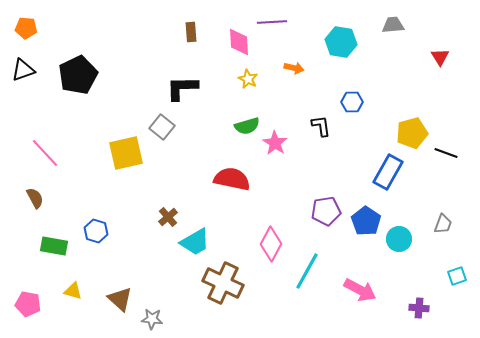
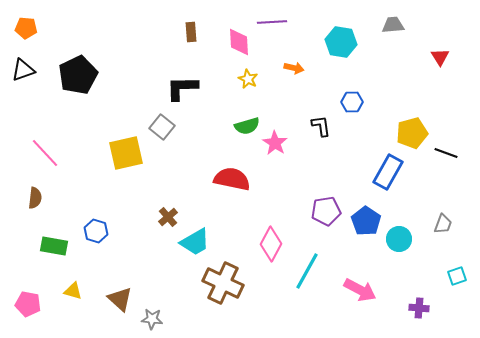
brown semicircle at (35, 198): rotated 35 degrees clockwise
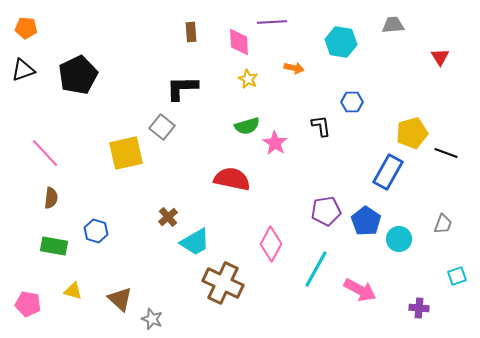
brown semicircle at (35, 198): moved 16 px right
cyan line at (307, 271): moved 9 px right, 2 px up
gray star at (152, 319): rotated 15 degrees clockwise
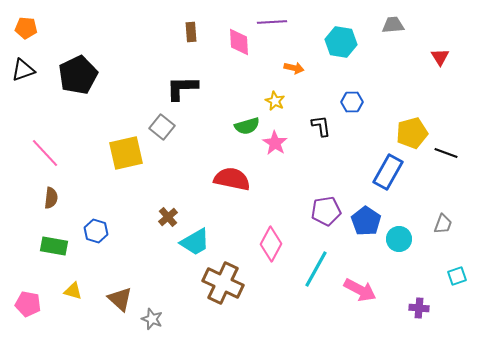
yellow star at (248, 79): moved 27 px right, 22 px down
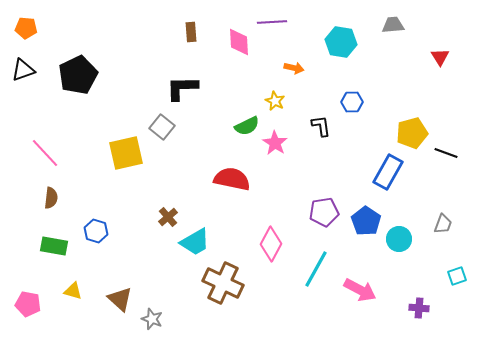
green semicircle at (247, 126): rotated 10 degrees counterclockwise
purple pentagon at (326, 211): moved 2 px left, 1 px down
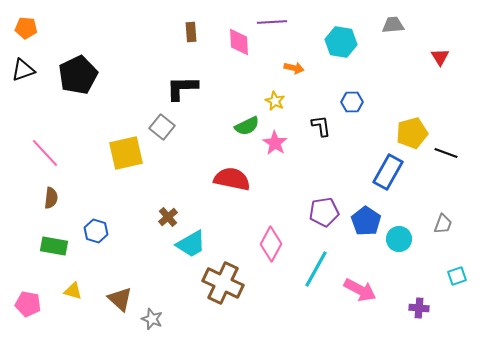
cyan trapezoid at (195, 242): moved 4 px left, 2 px down
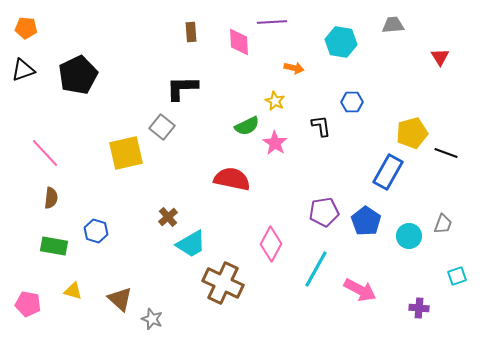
cyan circle at (399, 239): moved 10 px right, 3 px up
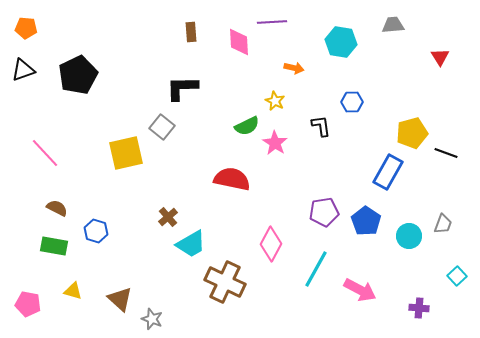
brown semicircle at (51, 198): moved 6 px right, 10 px down; rotated 70 degrees counterclockwise
cyan square at (457, 276): rotated 24 degrees counterclockwise
brown cross at (223, 283): moved 2 px right, 1 px up
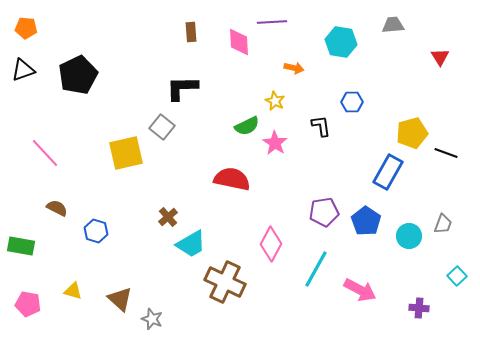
green rectangle at (54, 246): moved 33 px left
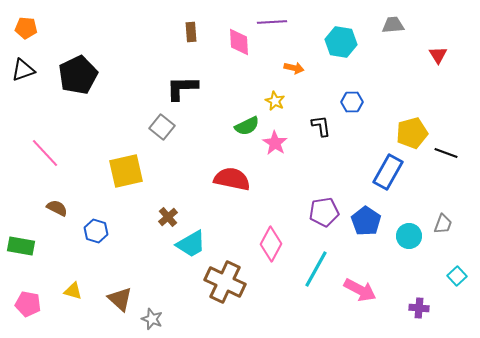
red triangle at (440, 57): moved 2 px left, 2 px up
yellow square at (126, 153): moved 18 px down
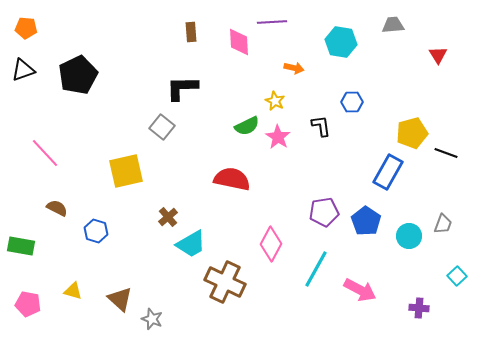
pink star at (275, 143): moved 3 px right, 6 px up
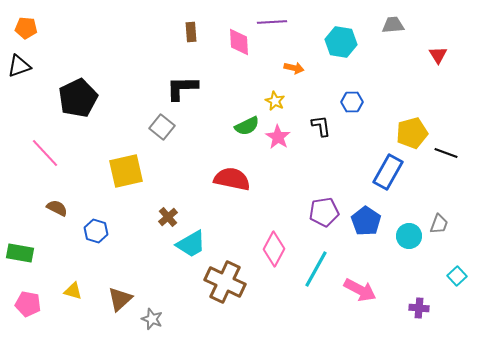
black triangle at (23, 70): moved 4 px left, 4 px up
black pentagon at (78, 75): moved 23 px down
gray trapezoid at (443, 224): moved 4 px left
pink diamond at (271, 244): moved 3 px right, 5 px down
green rectangle at (21, 246): moved 1 px left, 7 px down
brown triangle at (120, 299): rotated 36 degrees clockwise
